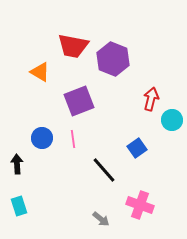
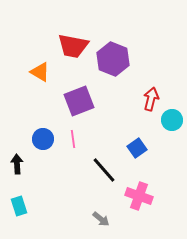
blue circle: moved 1 px right, 1 px down
pink cross: moved 1 px left, 9 px up
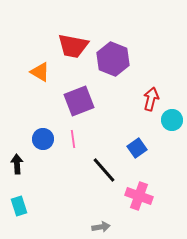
gray arrow: moved 8 px down; rotated 48 degrees counterclockwise
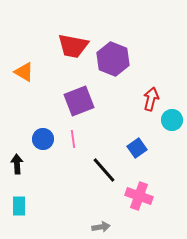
orange triangle: moved 16 px left
cyan rectangle: rotated 18 degrees clockwise
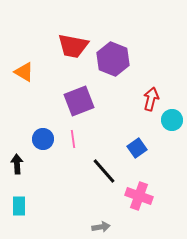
black line: moved 1 px down
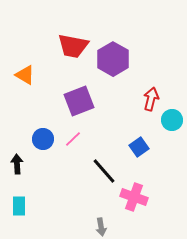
purple hexagon: rotated 8 degrees clockwise
orange triangle: moved 1 px right, 3 px down
pink line: rotated 54 degrees clockwise
blue square: moved 2 px right, 1 px up
pink cross: moved 5 px left, 1 px down
gray arrow: rotated 90 degrees clockwise
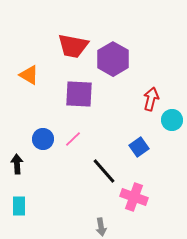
orange triangle: moved 4 px right
purple square: moved 7 px up; rotated 24 degrees clockwise
